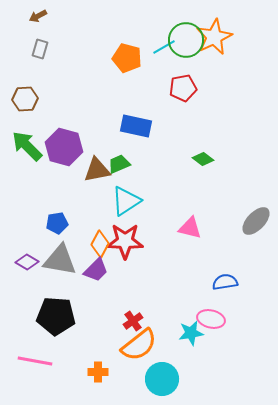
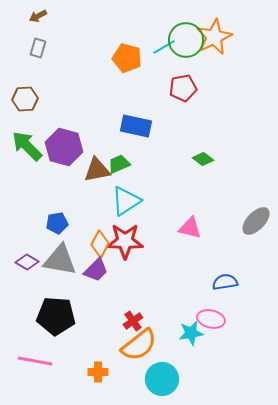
gray rectangle: moved 2 px left, 1 px up
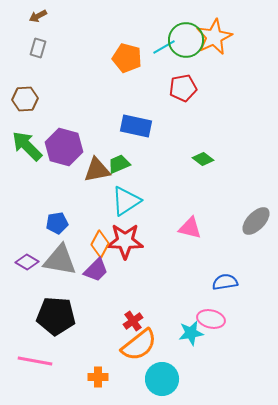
orange cross: moved 5 px down
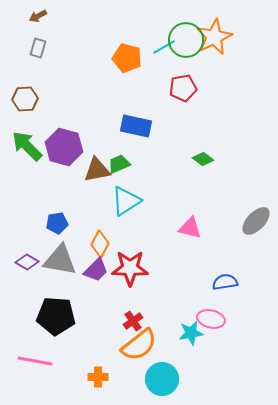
red star: moved 5 px right, 27 px down
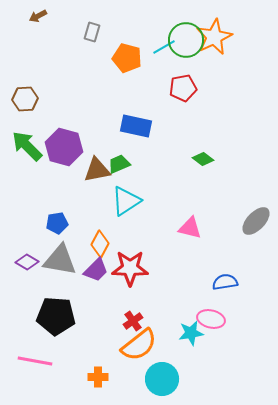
gray rectangle: moved 54 px right, 16 px up
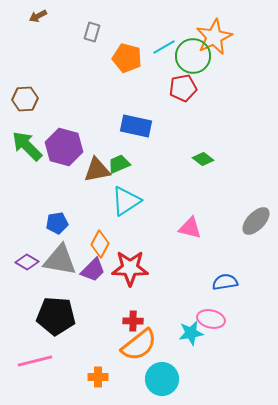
green circle: moved 7 px right, 16 px down
purple trapezoid: moved 3 px left
red cross: rotated 36 degrees clockwise
pink line: rotated 24 degrees counterclockwise
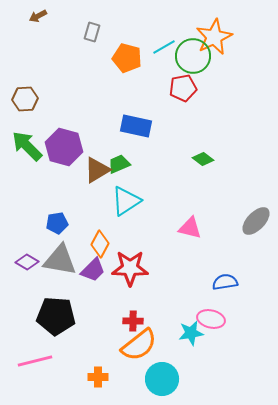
brown triangle: rotated 20 degrees counterclockwise
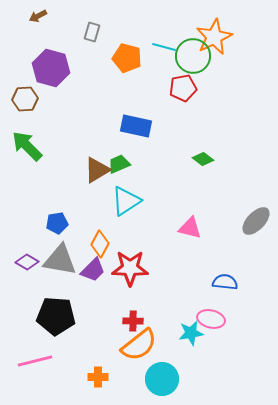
cyan line: rotated 45 degrees clockwise
purple hexagon: moved 13 px left, 79 px up
blue semicircle: rotated 15 degrees clockwise
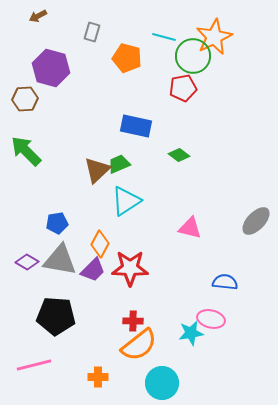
cyan line: moved 10 px up
green arrow: moved 1 px left, 5 px down
green diamond: moved 24 px left, 4 px up
brown triangle: rotated 12 degrees counterclockwise
pink line: moved 1 px left, 4 px down
cyan circle: moved 4 px down
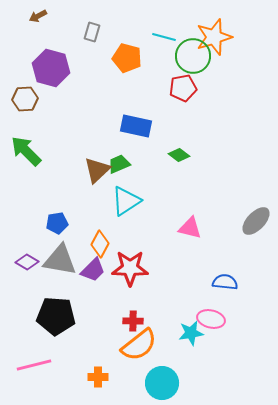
orange star: rotated 9 degrees clockwise
